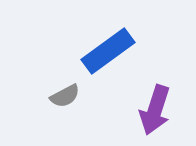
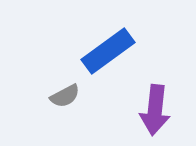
purple arrow: rotated 12 degrees counterclockwise
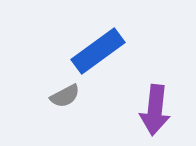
blue rectangle: moved 10 px left
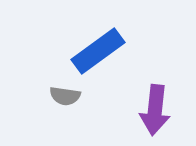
gray semicircle: rotated 36 degrees clockwise
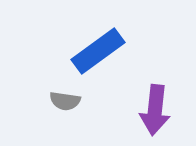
gray semicircle: moved 5 px down
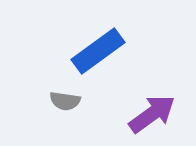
purple arrow: moved 3 px left, 4 px down; rotated 132 degrees counterclockwise
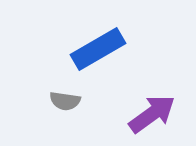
blue rectangle: moved 2 px up; rotated 6 degrees clockwise
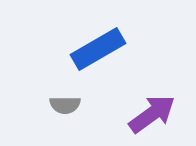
gray semicircle: moved 4 px down; rotated 8 degrees counterclockwise
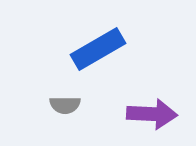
purple arrow: rotated 39 degrees clockwise
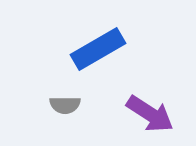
purple arrow: moved 2 px left; rotated 30 degrees clockwise
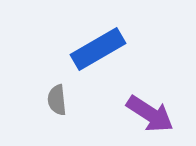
gray semicircle: moved 8 px left, 5 px up; rotated 84 degrees clockwise
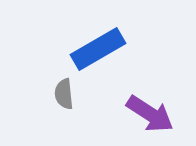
gray semicircle: moved 7 px right, 6 px up
